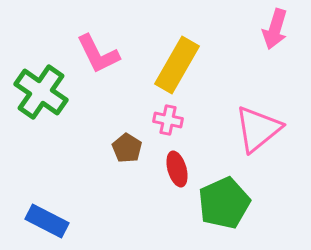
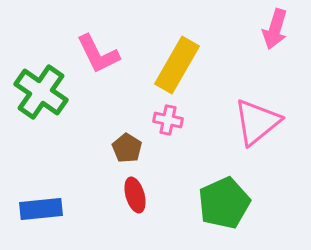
pink triangle: moved 1 px left, 7 px up
red ellipse: moved 42 px left, 26 px down
blue rectangle: moved 6 px left, 12 px up; rotated 33 degrees counterclockwise
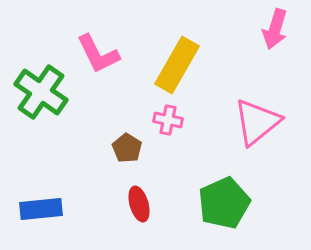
red ellipse: moved 4 px right, 9 px down
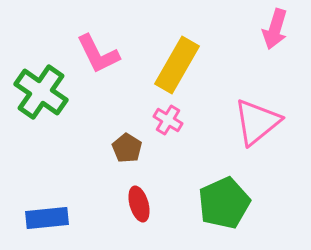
pink cross: rotated 20 degrees clockwise
blue rectangle: moved 6 px right, 9 px down
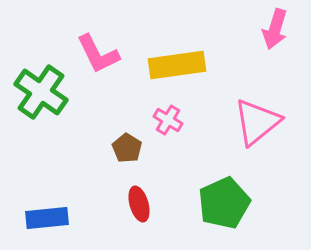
yellow rectangle: rotated 52 degrees clockwise
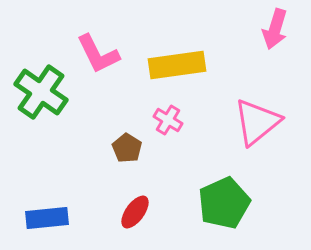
red ellipse: moved 4 px left, 8 px down; rotated 52 degrees clockwise
